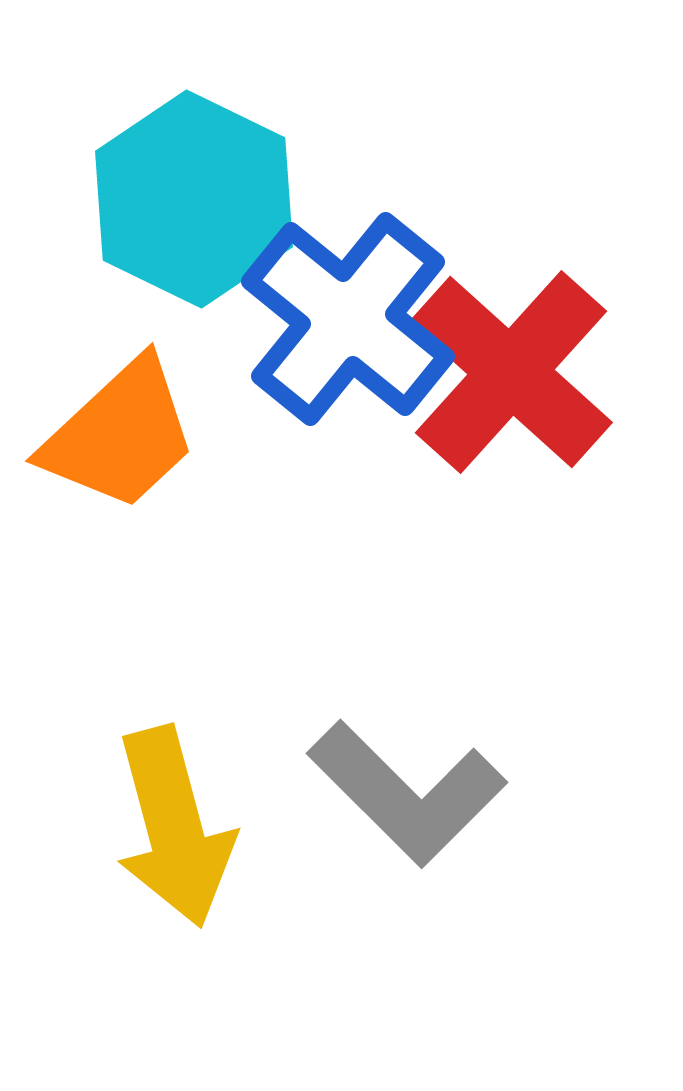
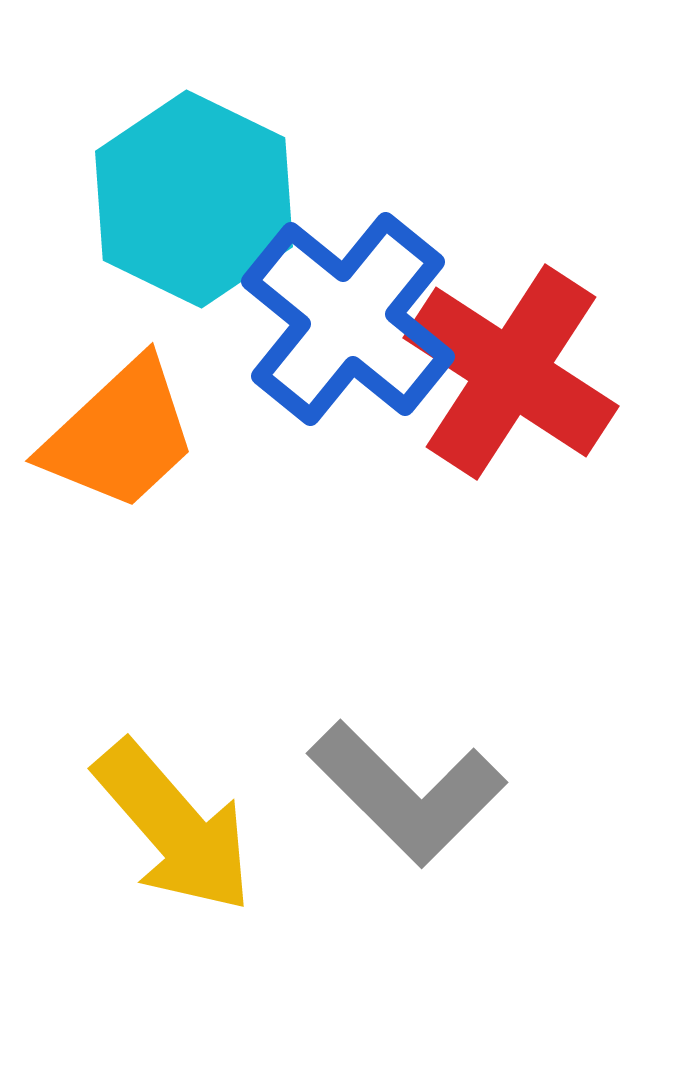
red cross: rotated 9 degrees counterclockwise
yellow arrow: rotated 26 degrees counterclockwise
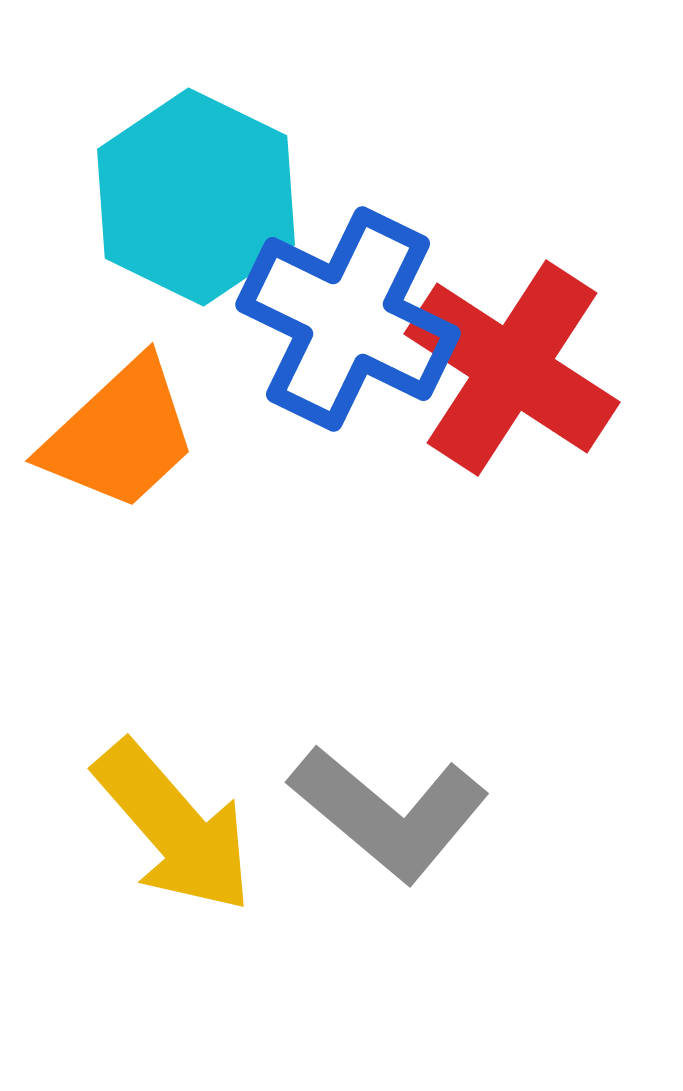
cyan hexagon: moved 2 px right, 2 px up
blue cross: rotated 13 degrees counterclockwise
red cross: moved 1 px right, 4 px up
gray L-shape: moved 18 px left, 20 px down; rotated 5 degrees counterclockwise
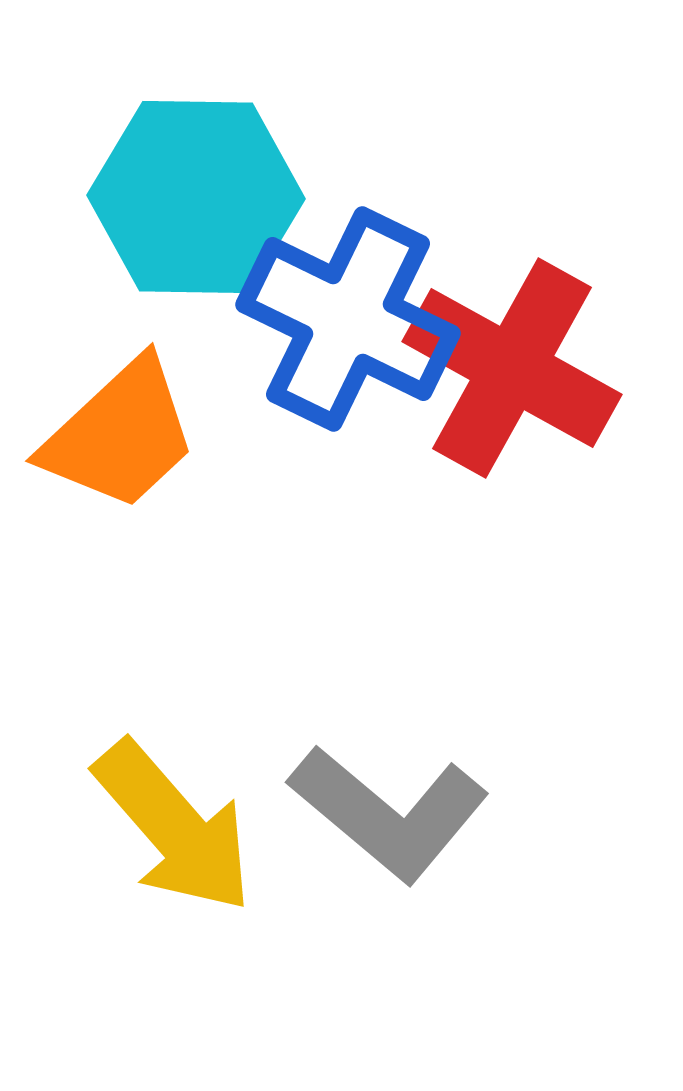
cyan hexagon: rotated 25 degrees counterclockwise
red cross: rotated 4 degrees counterclockwise
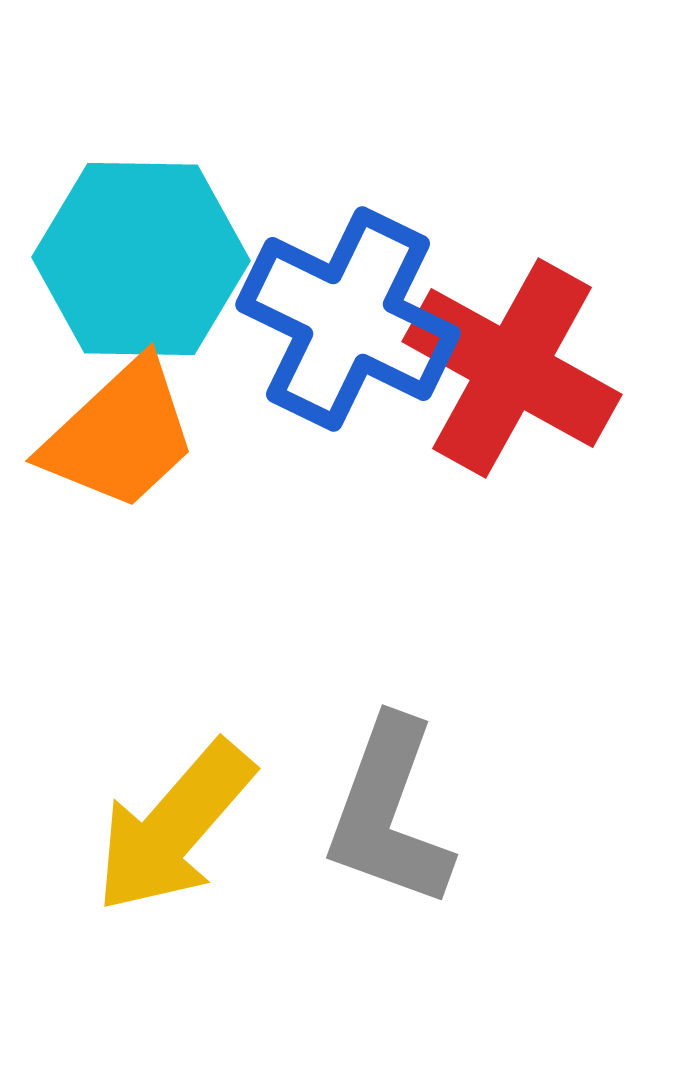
cyan hexagon: moved 55 px left, 62 px down
gray L-shape: rotated 70 degrees clockwise
yellow arrow: rotated 82 degrees clockwise
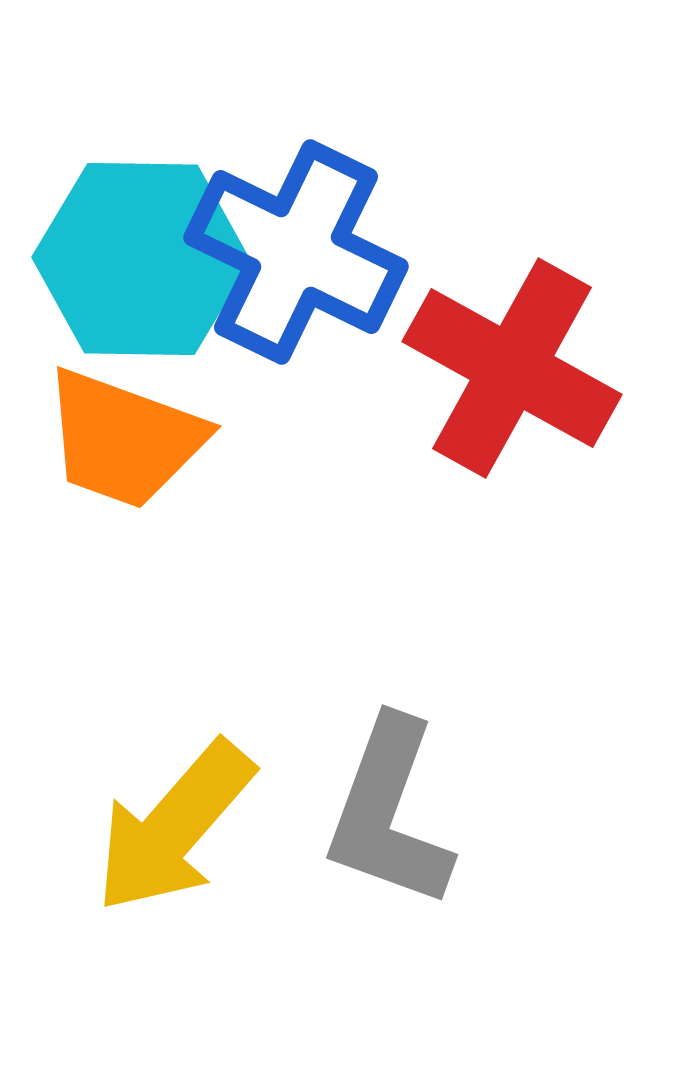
blue cross: moved 52 px left, 67 px up
orange trapezoid: moved 4 px right, 4 px down; rotated 63 degrees clockwise
